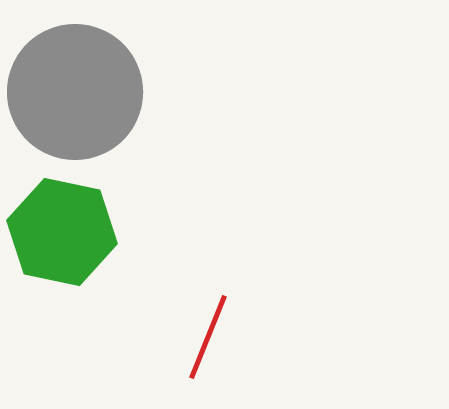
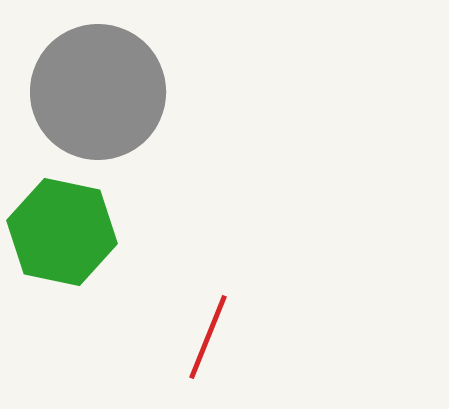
gray circle: moved 23 px right
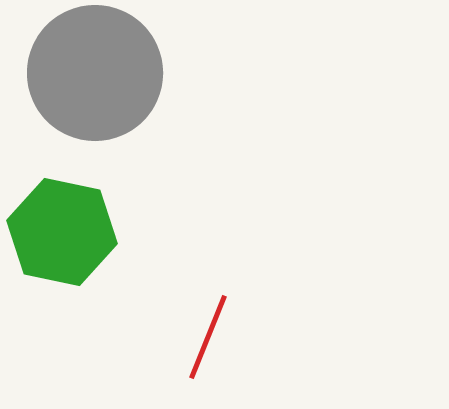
gray circle: moved 3 px left, 19 px up
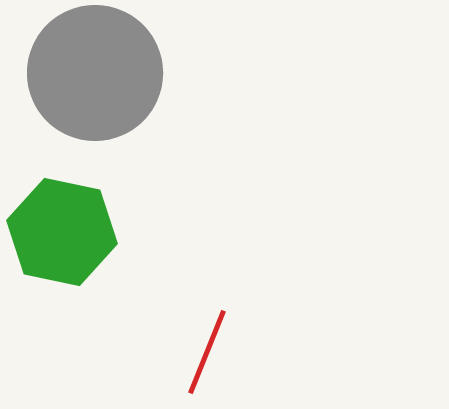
red line: moved 1 px left, 15 px down
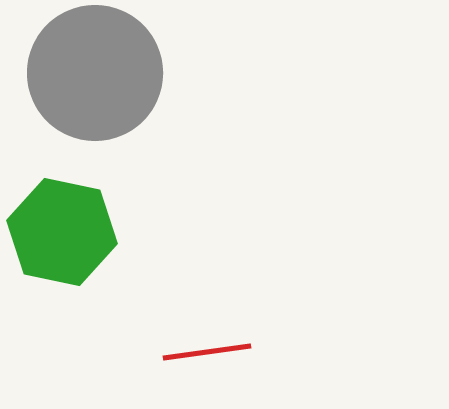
red line: rotated 60 degrees clockwise
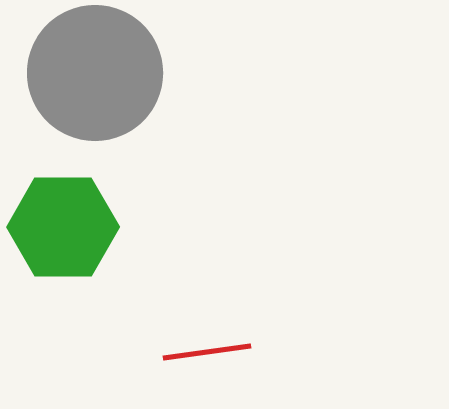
green hexagon: moved 1 px right, 5 px up; rotated 12 degrees counterclockwise
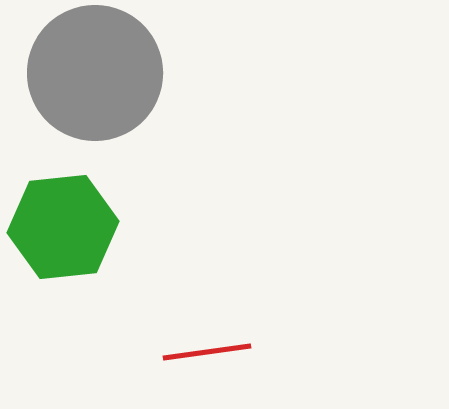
green hexagon: rotated 6 degrees counterclockwise
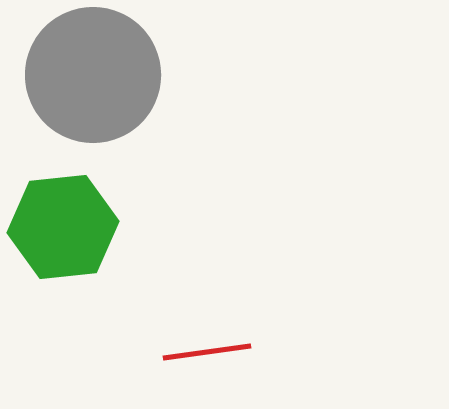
gray circle: moved 2 px left, 2 px down
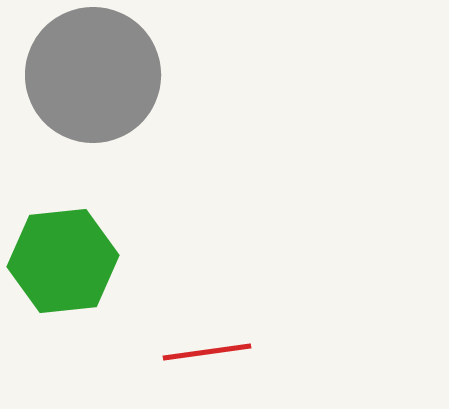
green hexagon: moved 34 px down
